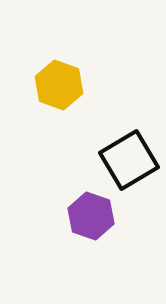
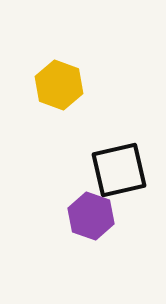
black square: moved 10 px left, 10 px down; rotated 18 degrees clockwise
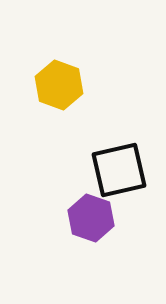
purple hexagon: moved 2 px down
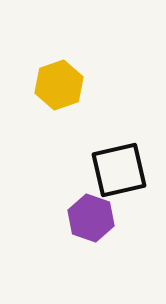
yellow hexagon: rotated 21 degrees clockwise
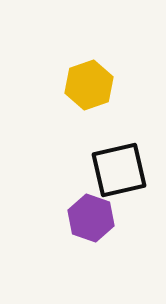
yellow hexagon: moved 30 px right
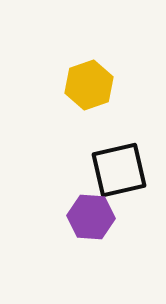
purple hexagon: moved 1 px up; rotated 15 degrees counterclockwise
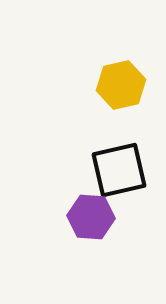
yellow hexagon: moved 32 px right; rotated 6 degrees clockwise
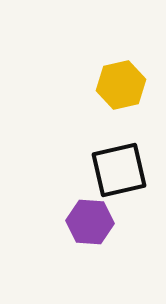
purple hexagon: moved 1 px left, 5 px down
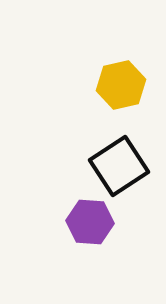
black square: moved 4 px up; rotated 20 degrees counterclockwise
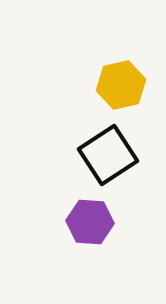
black square: moved 11 px left, 11 px up
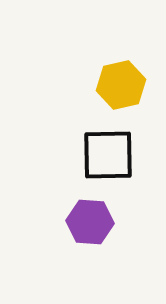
black square: rotated 32 degrees clockwise
